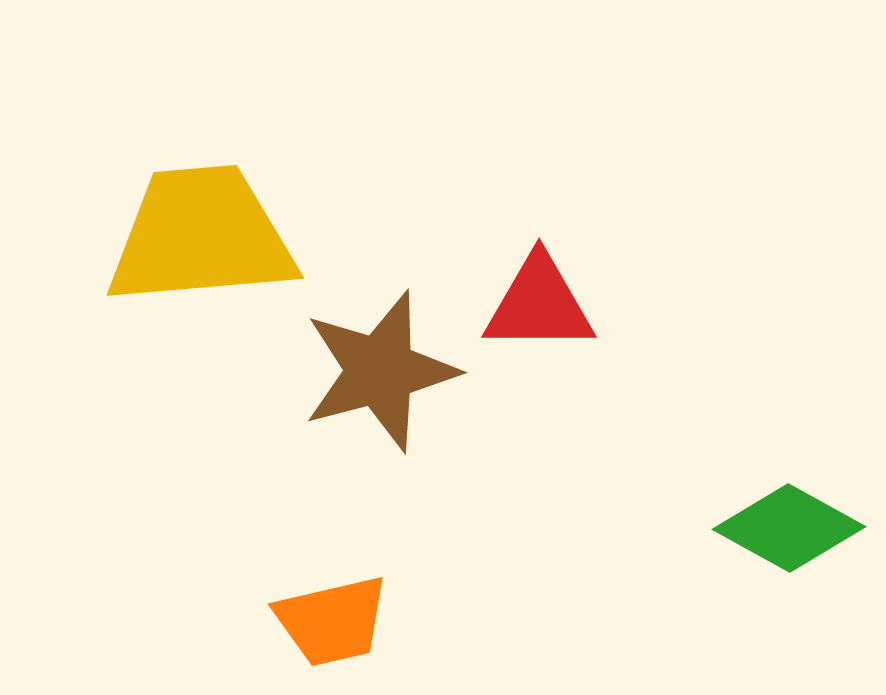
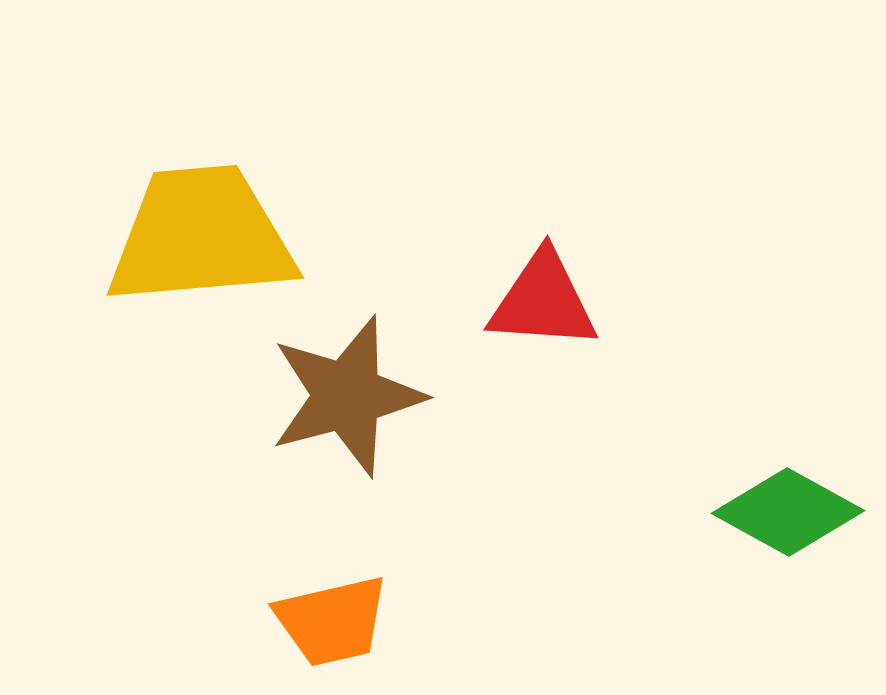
red triangle: moved 4 px right, 3 px up; rotated 4 degrees clockwise
brown star: moved 33 px left, 25 px down
green diamond: moved 1 px left, 16 px up
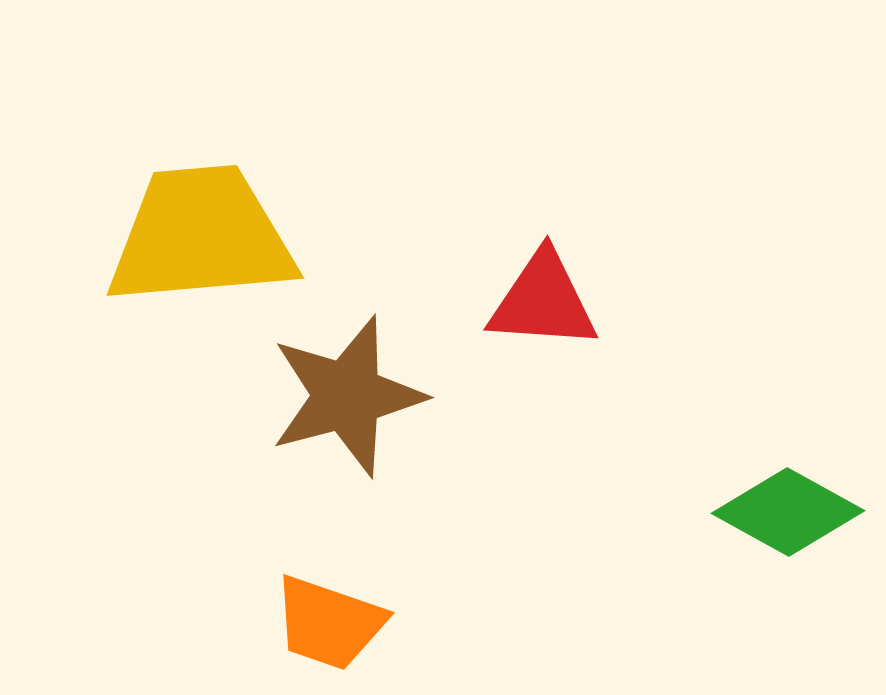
orange trapezoid: moved 3 px left, 2 px down; rotated 32 degrees clockwise
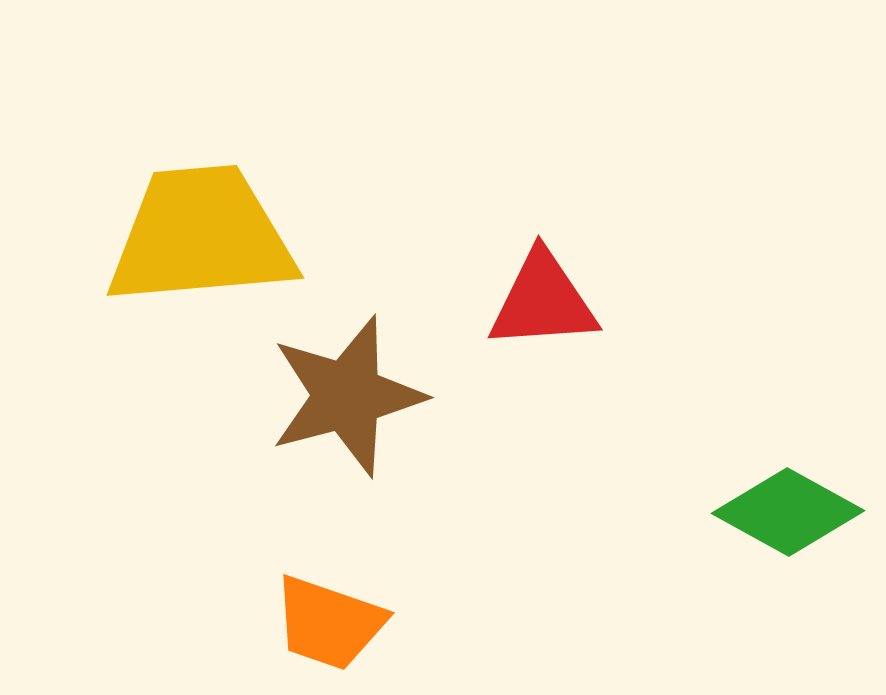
red triangle: rotated 8 degrees counterclockwise
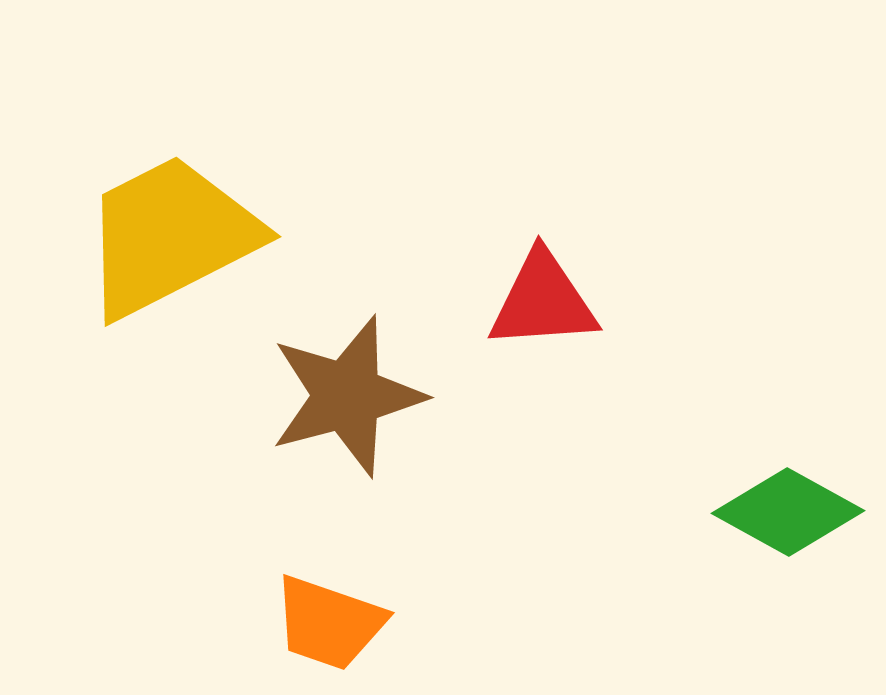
yellow trapezoid: moved 31 px left; rotated 22 degrees counterclockwise
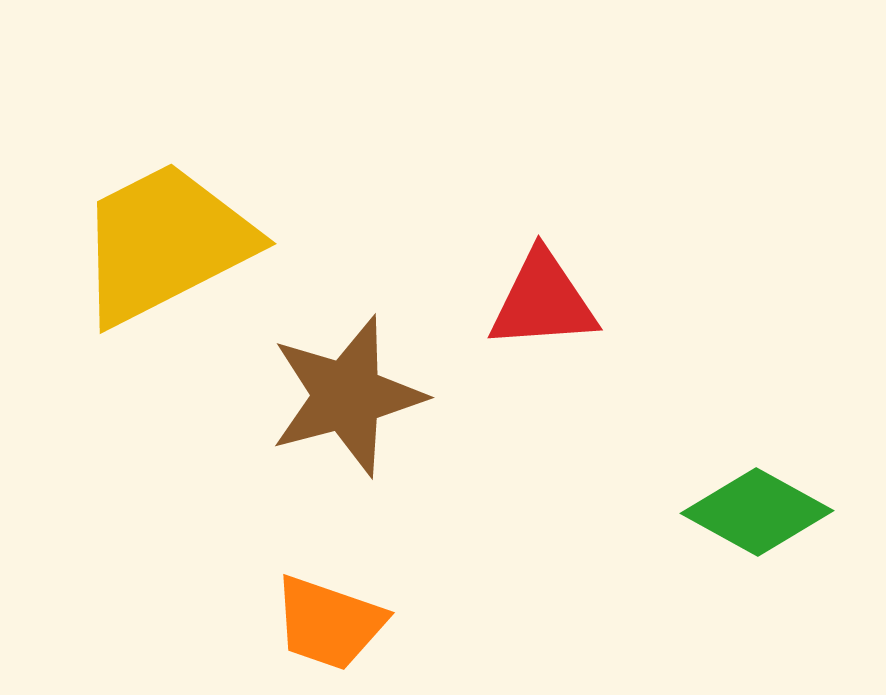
yellow trapezoid: moved 5 px left, 7 px down
green diamond: moved 31 px left
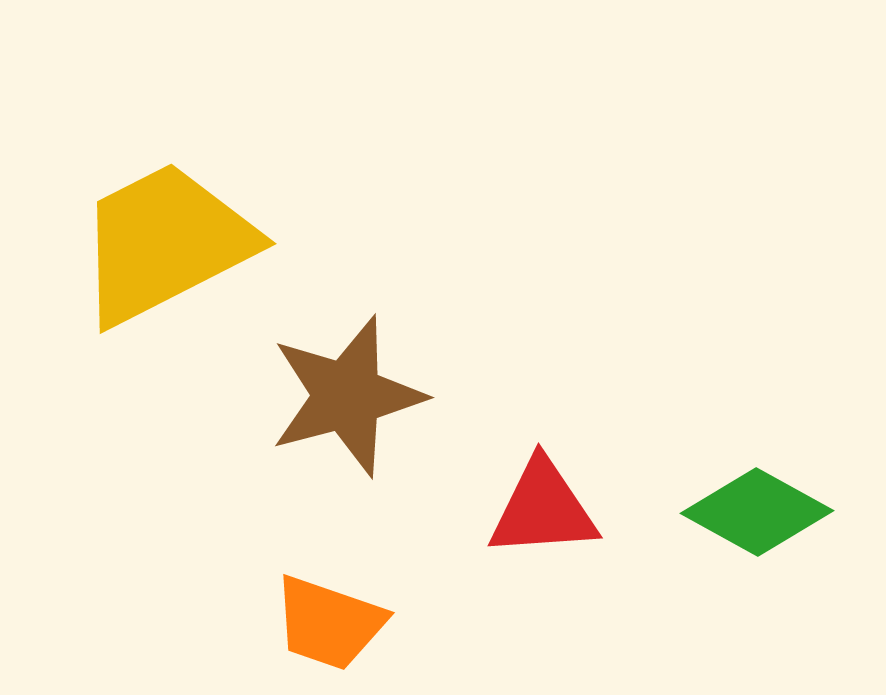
red triangle: moved 208 px down
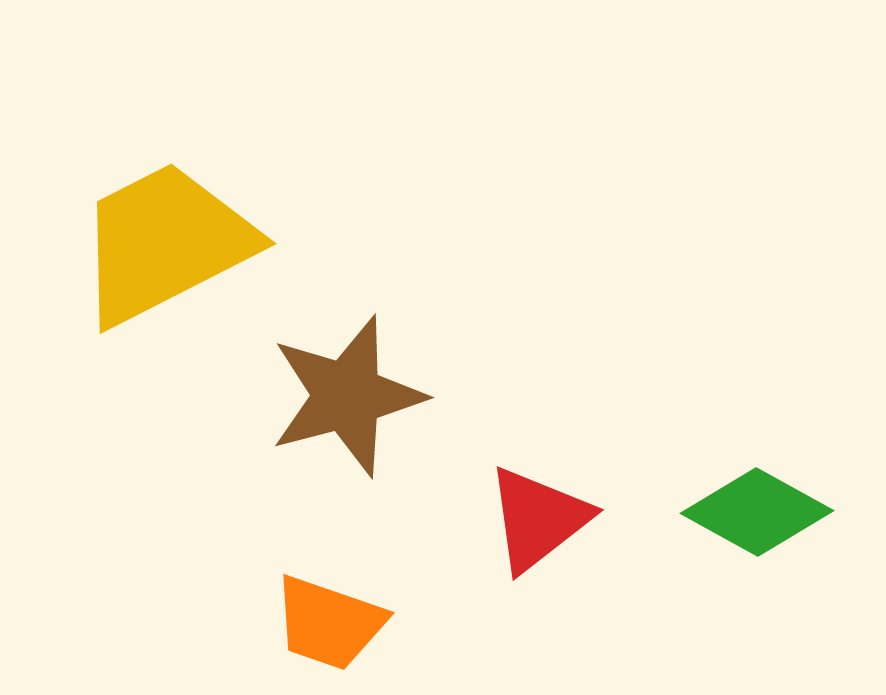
red triangle: moved 5 px left, 10 px down; rotated 34 degrees counterclockwise
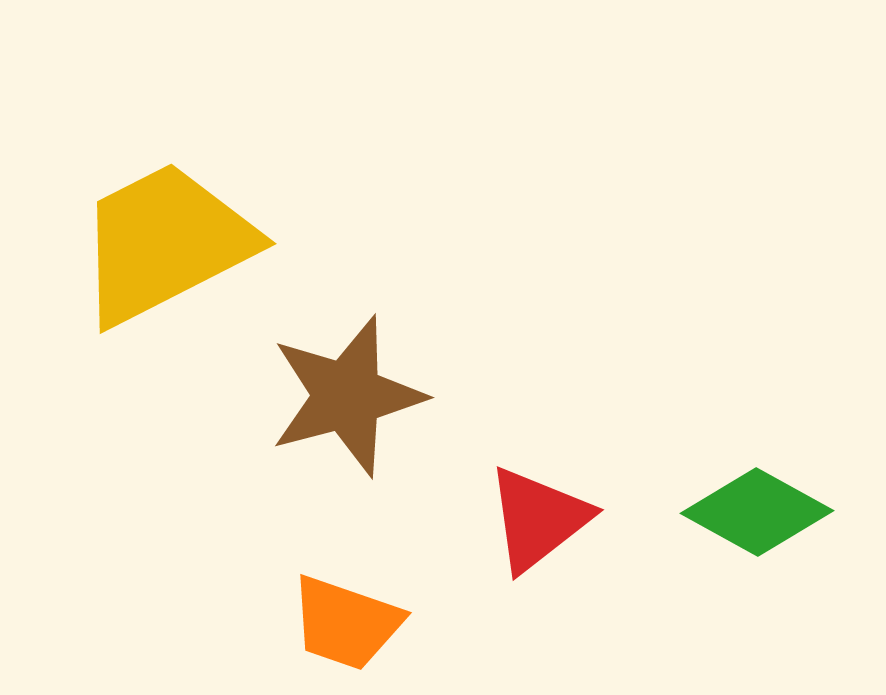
orange trapezoid: moved 17 px right
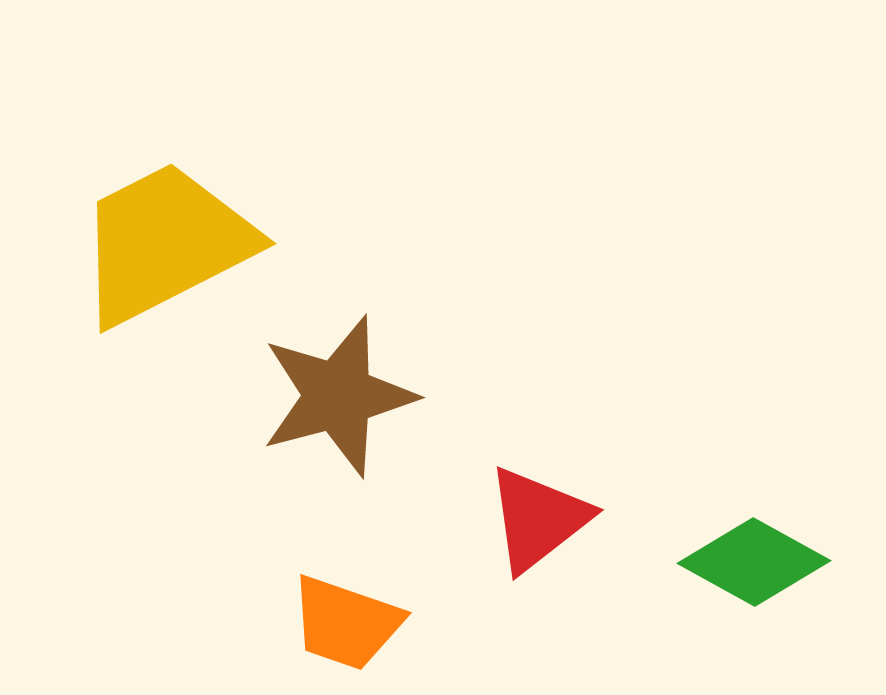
brown star: moved 9 px left
green diamond: moved 3 px left, 50 px down
